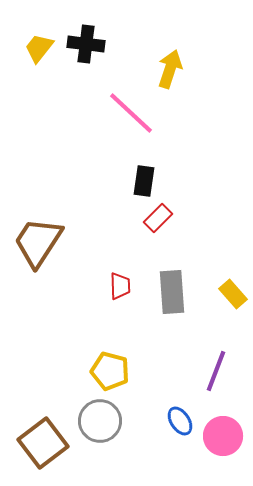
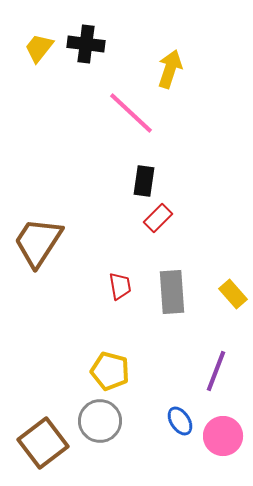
red trapezoid: rotated 8 degrees counterclockwise
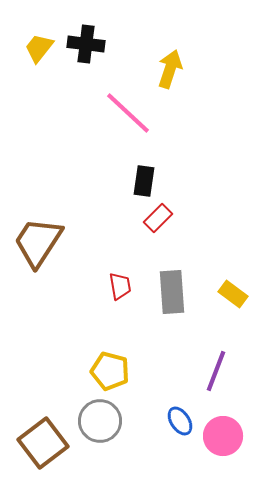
pink line: moved 3 px left
yellow rectangle: rotated 12 degrees counterclockwise
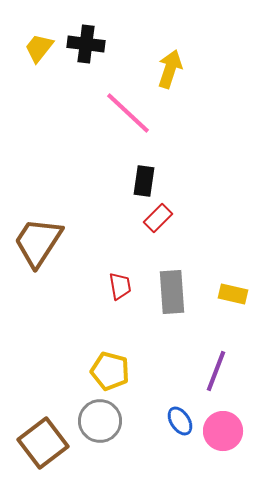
yellow rectangle: rotated 24 degrees counterclockwise
pink circle: moved 5 px up
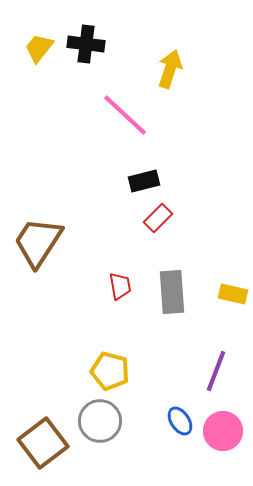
pink line: moved 3 px left, 2 px down
black rectangle: rotated 68 degrees clockwise
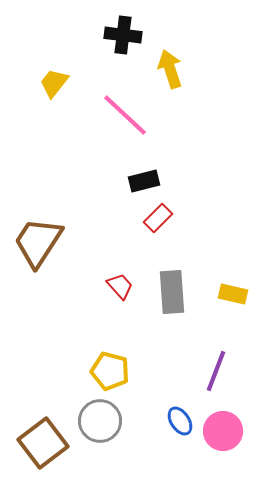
black cross: moved 37 px right, 9 px up
yellow trapezoid: moved 15 px right, 35 px down
yellow arrow: rotated 36 degrees counterclockwise
red trapezoid: rotated 32 degrees counterclockwise
